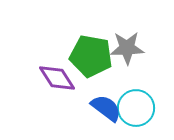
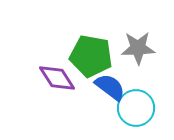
gray star: moved 11 px right
blue semicircle: moved 4 px right, 21 px up
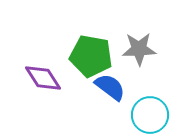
gray star: moved 1 px right, 1 px down
purple diamond: moved 14 px left
cyan circle: moved 14 px right, 7 px down
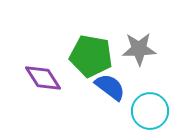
cyan circle: moved 4 px up
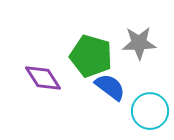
gray star: moved 6 px up
green pentagon: rotated 6 degrees clockwise
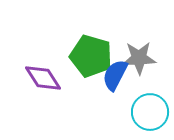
gray star: moved 15 px down
blue semicircle: moved 5 px right, 12 px up; rotated 100 degrees counterclockwise
cyan circle: moved 1 px down
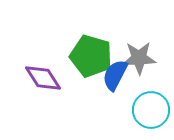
cyan circle: moved 1 px right, 2 px up
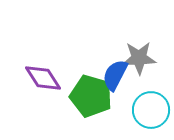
green pentagon: moved 40 px down
